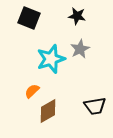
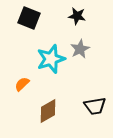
orange semicircle: moved 10 px left, 7 px up
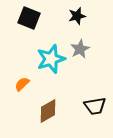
black star: rotated 24 degrees counterclockwise
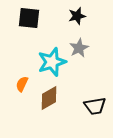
black square: rotated 15 degrees counterclockwise
gray star: moved 1 px left, 1 px up
cyan star: moved 1 px right, 3 px down
orange semicircle: rotated 21 degrees counterclockwise
brown diamond: moved 1 px right, 13 px up
